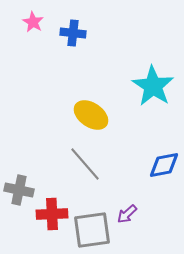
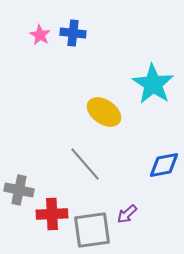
pink star: moved 7 px right, 13 px down
cyan star: moved 2 px up
yellow ellipse: moved 13 px right, 3 px up
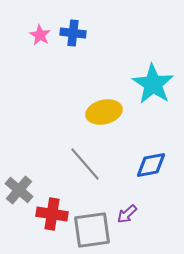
yellow ellipse: rotated 48 degrees counterclockwise
blue diamond: moved 13 px left
gray cross: rotated 28 degrees clockwise
red cross: rotated 12 degrees clockwise
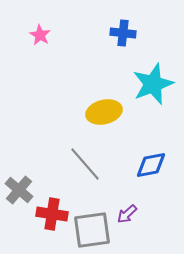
blue cross: moved 50 px right
cyan star: rotated 18 degrees clockwise
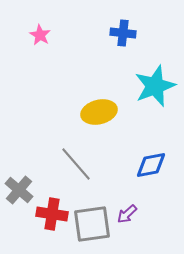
cyan star: moved 2 px right, 2 px down
yellow ellipse: moved 5 px left
gray line: moved 9 px left
gray square: moved 6 px up
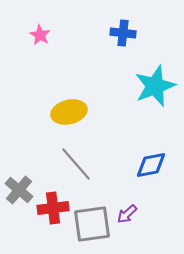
yellow ellipse: moved 30 px left
red cross: moved 1 px right, 6 px up; rotated 16 degrees counterclockwise
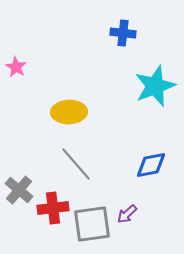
pink star: moved 24 px left, 32 px down
yellow ellipse: rotated 12 degrees clockwise
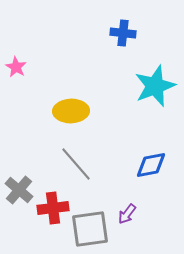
yellow ellipse: moved 2 px right, 1 px up
purple arrow: rotated 10 degrees counterclockwise
gray square: moved 2 px left, 5 px down
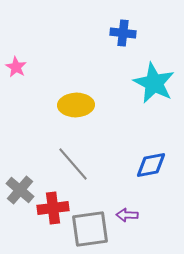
cyan star: moved 1 px left, 3 px up; rotated 24 degrees counterclockwise
yellow ellipse: moved 5 px right, 6 px up
gray line: moved 3 px left
gray cross: moved 1 px right
purple arrow: moved 1 px down; rotated 55 degrees clockwise
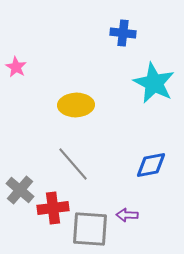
gray square: rotated 12 degrees clockwise
